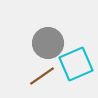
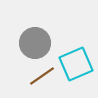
gray circle: moved 13 px left
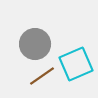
gray circle: moved 1 px down
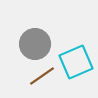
cyan square: moved 2 px up
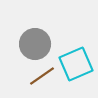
cyan square: moved 2 px down
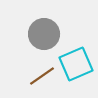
gray circle: moved 9 px right, 10 px up
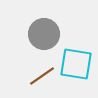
cyan square: rotated 32 degrees clockwise
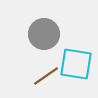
brown line: moved 4 px right
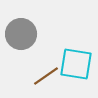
gray circle: moved 23 px left
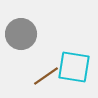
cyan square: moved 2 px left, 3 px down
